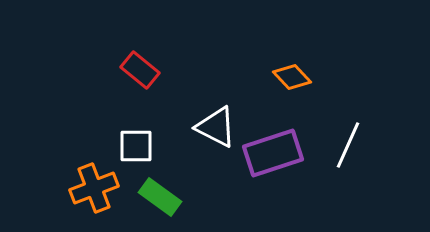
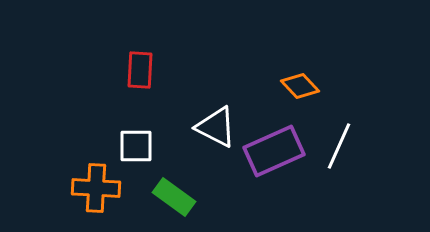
red rectangle: rotated 54 degrees clockwise
orange diamond: moved 8 px right, 9 px down
white line: moved 9 px left, 1 px down
purple rectangle: moved 1 px right, 2 px up; rotated 6 degrees counterclockwise
orange cross: moved 2 px right; rotated 24 degrees clockwise
green rectangle: moved 14 px right
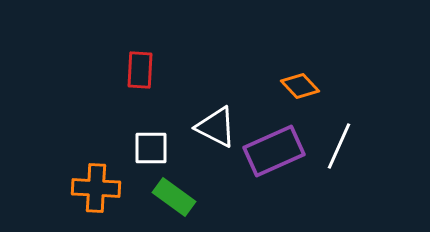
white square: moved 15 px right, 2 px down
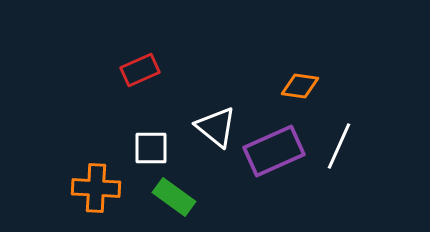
red rectangle: rotated 63 degrees clockwise
orange diamond: rotated 39 degrees counterclockwise
white triangle: rotated 12 degrees clockwise
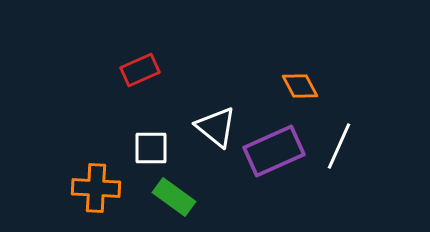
orange diamond: rotated 54 degrees clockwise
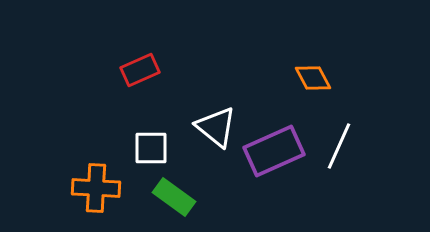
orange diamond: moved 13 px right, 8 px up
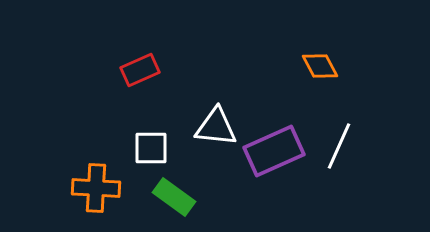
orange diamond: moved 7 px right, 12 px up
white triangle: rotated 33 degrees counterclockwise
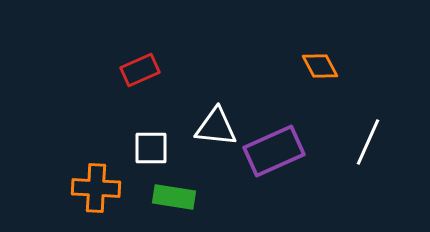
white line: moved 29 px right, 4 px up
green rectangle: rotated 27 degrees counterclockwise
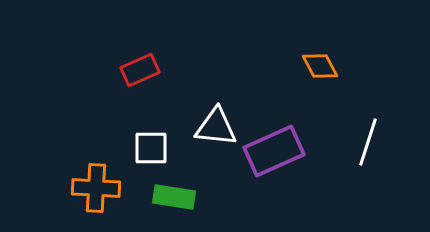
white line: rotated 6 degrees counterclockwise
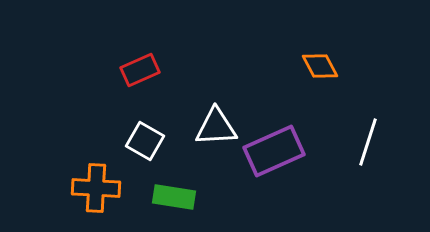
white triangle: rotated 9 degrees counterclockwise
white square: moved 6 px left, 7 px up; rotated 30 degrees clockwise
